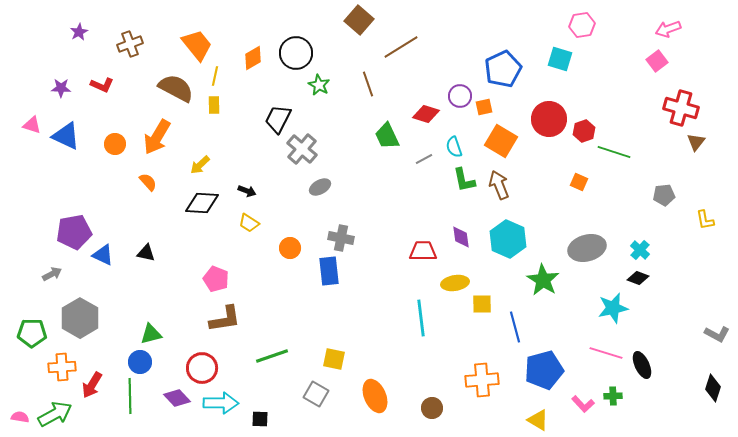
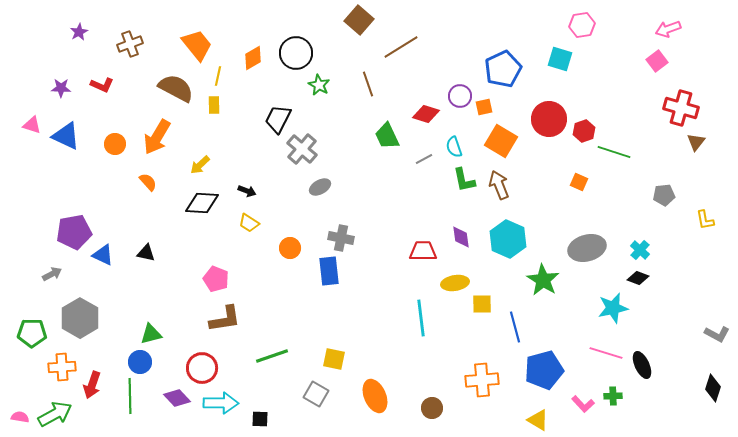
yellow line at (215, 76): moved 3 px right
red arrow at (92, 385): rotated 12 degrees counterclockwise
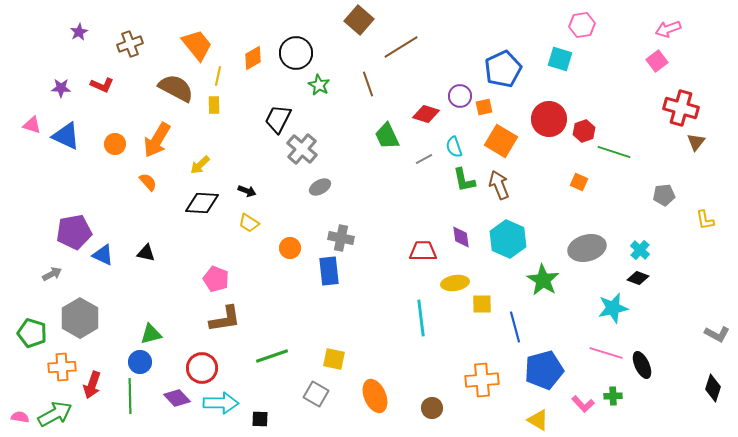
orange arrow at (157, 137): moved 3 px down
green pentagon at (32, 333): rotated 16 degrees clockwise
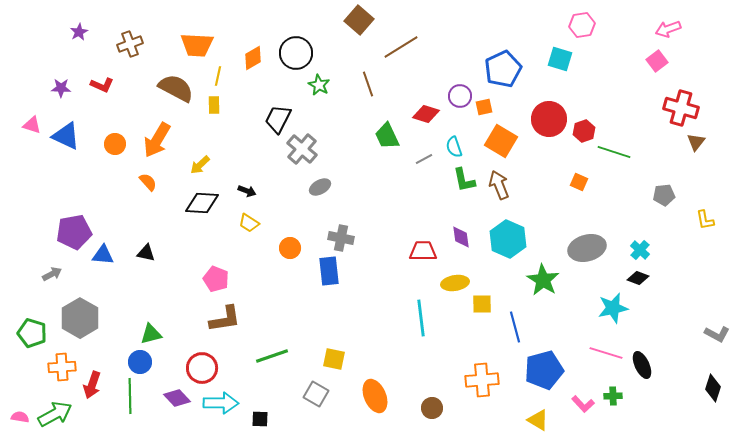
orange trapezoid at (197, 45): rotated 132 degrees clockwise
blue triangle at (103, 255): rotated 20 degrees counterclockwise
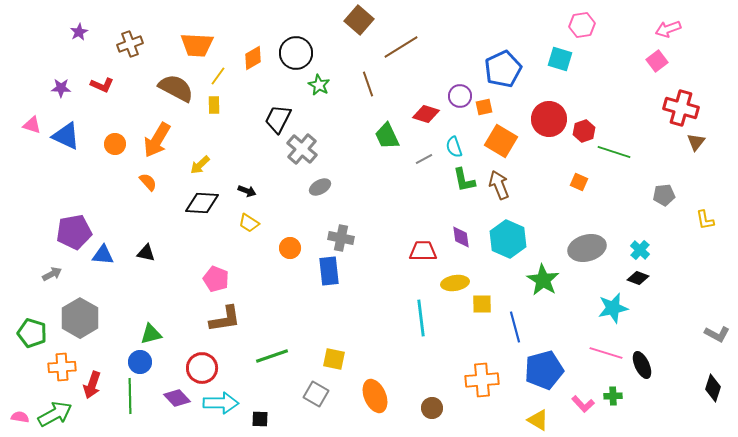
yellow line at (218, 76): rotated 24 degrees clockwise
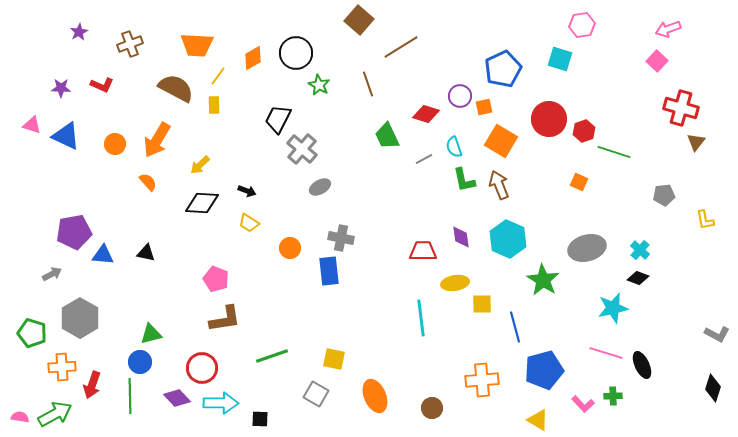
pink square at (657, 61): rotated 10 degrees counterclockwise
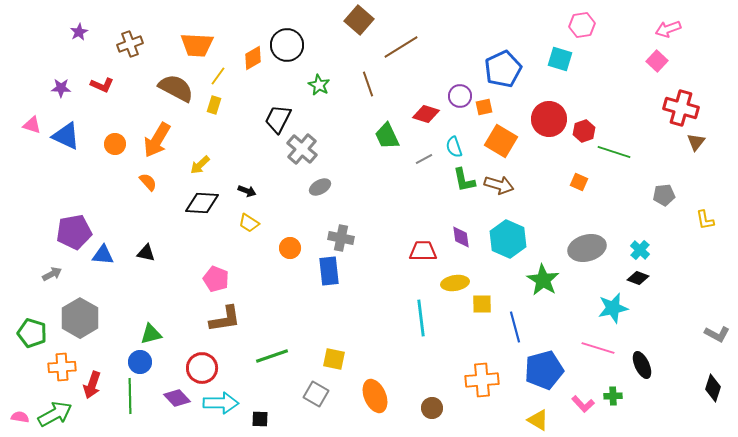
black circle at (296, 53): moved 9 px left, 8 px up
yellow rectangle at (214, 105): rotated 18 degrees clockwise
brown arrow at (499, 185): rotated 128 degrees clockwise
pink line at (606, 353): moved 8 px left, 5 px up
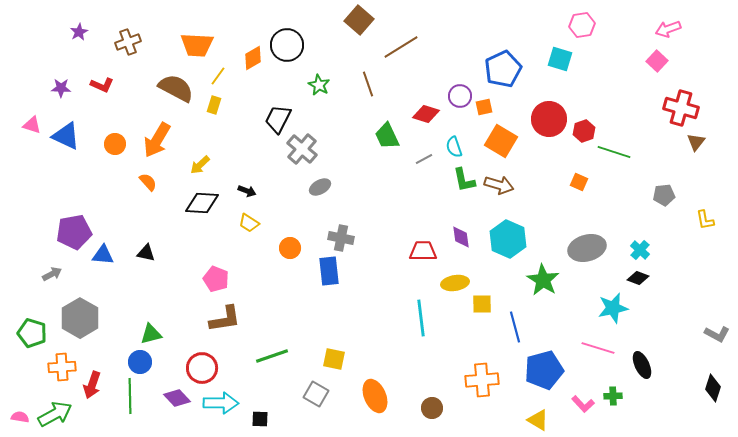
brown cross at (130, 44): moved 2 px left, 2 px up
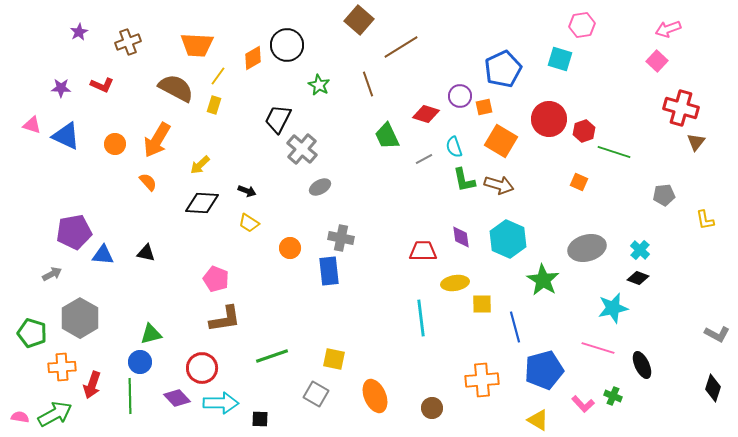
green cross at (613, 396): rotated 24 degrees clockwise
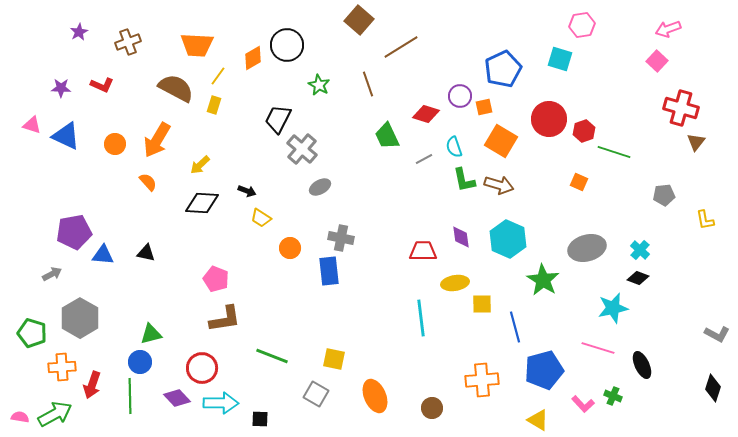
yellow trapezoid at (249, 223): moved 12 px right, 5 px up
green line at (272, 356): rotated 40 degrees clockwise
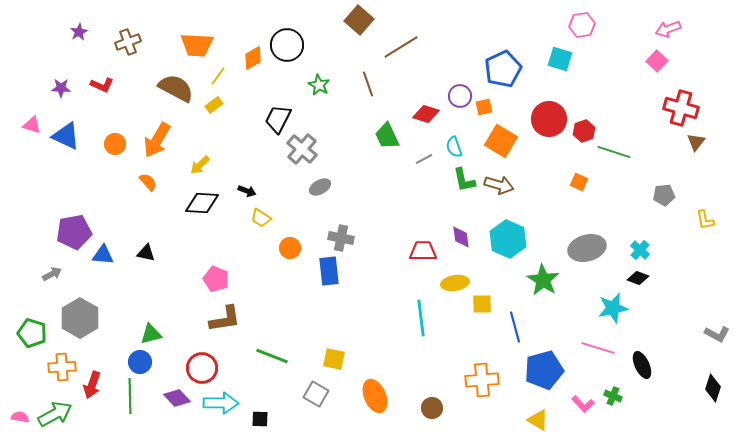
yellow rectangle at (214, 105): rotated 36 degrees clockwise
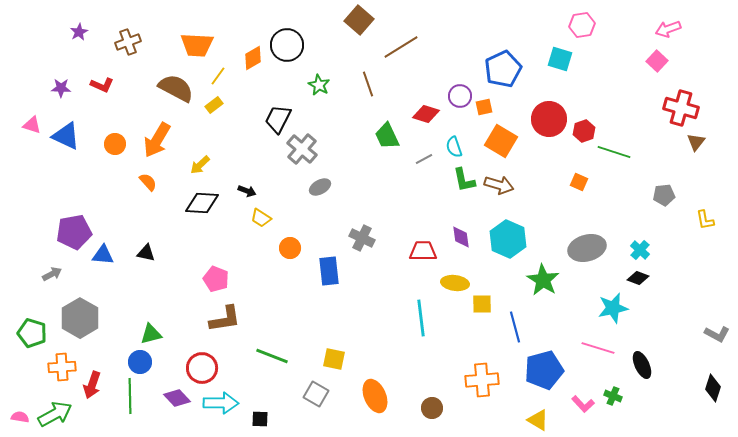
gray cross at (341, 238): moved 21 px right; rotated 15 degrees clockwise
yellow ellipse at (455, 283): rotated 16 degrees clockwise
